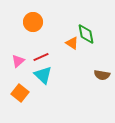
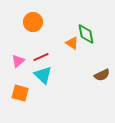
brown semicircle: rotated 35 degrees counterclockwise
orange square: rotated 24 degrees counterclockwise
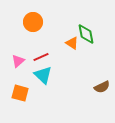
brown semicircle: moved 12 px down
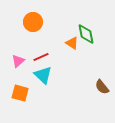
brown semicircle: rotated 77 degrees clockwise
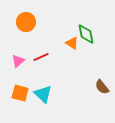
orange circle: moved 7 px left
cyan triangle: moved 19 px down
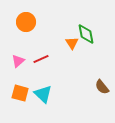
orange triangle: rotated 24 degrees clockwise
red line: moved 2 px down
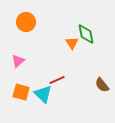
red line: moved 16 px right, 21 px down
brown semicircle: moved 2 px up
orange square: moved 1 px right, 1 px up
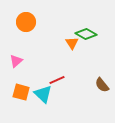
green diamond: rotated 50 degrees counterclockwise
pink triangle: moved 2 px left
